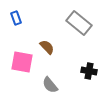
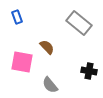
blue rectangle: moved 1 px right, 1 px up
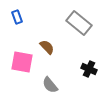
black cross: moved 2 px up; rotated 14 degrees clockwise
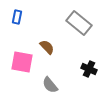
blue rectangle: rotated 32 degrees clockwise
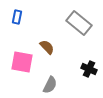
gray semicircle: rotated 114 degrees counterclockwise
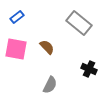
blue rectangle: rotated 40 degrees clockwise
pink square: moved 6 px left, 13 px up
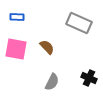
blue rectangle: rotated 40 degrees clockwise
gray rectangle: rotated 15 degrees counterclockwise
black cross: moved 9 px down
gray semicircle: moved 2 px right, 3 px up
